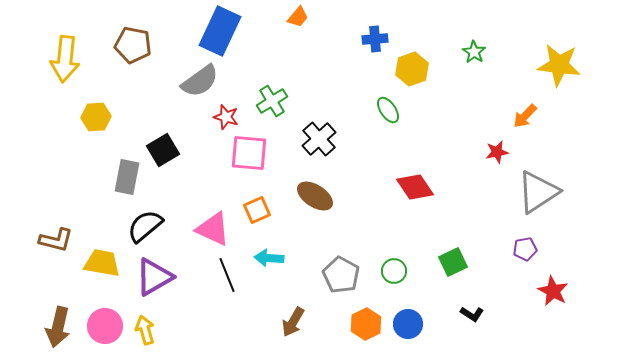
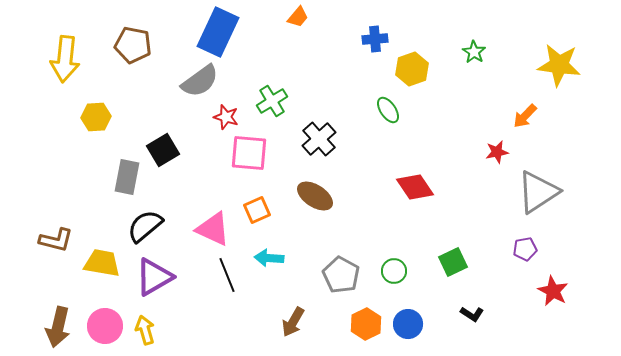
blue rectangle at (220, 31): moved 2 px left, 1 px down
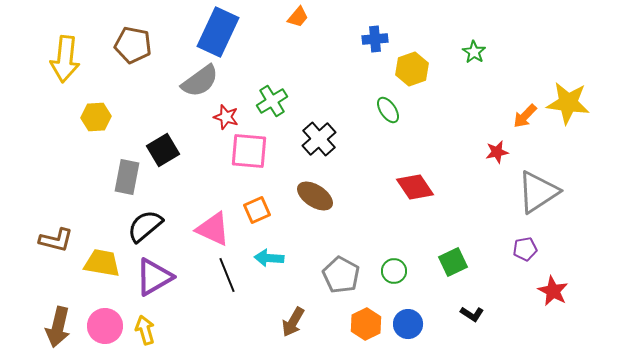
yellow star at (559, 65): moved 9 px right, 38 px down
pink square at (249, 153): moved 2 px up
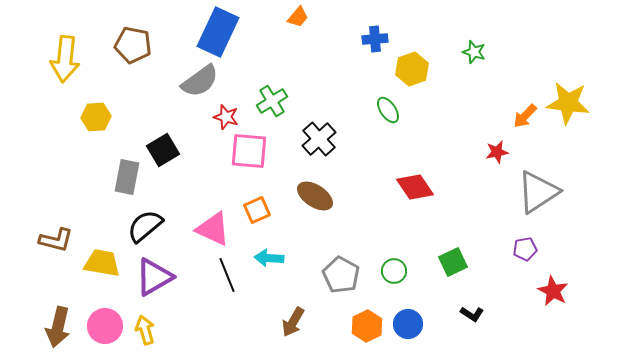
green star at (474, 52): rotated 15 degrees counterclockwise
orange hexagon at (366, 324): moved 1 px right, 2 px down
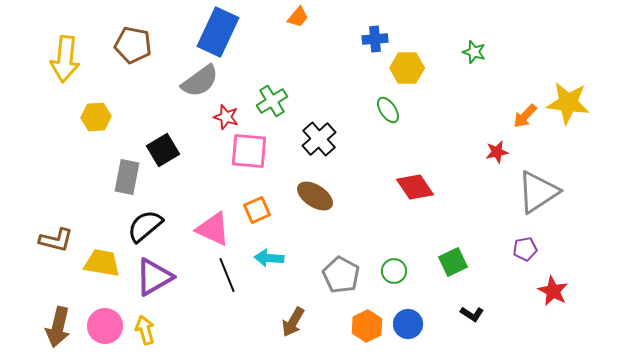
yellow hexagon at (412, 69): moved 5 px left, 1 px up; rotated 20 degrees clockwise
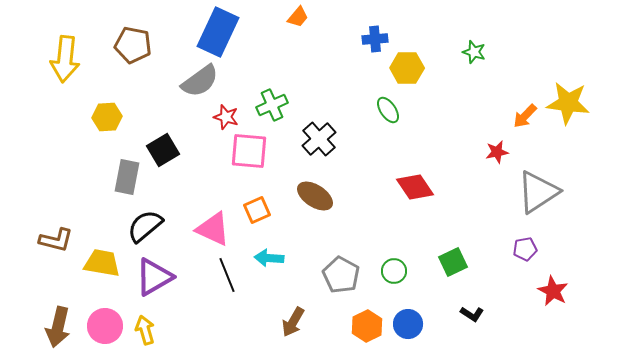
green cross at (272, 101): moved 4 px down; rotated 8 degrees clockwise
yellow hexagon at (96, 117): moved 11 px right
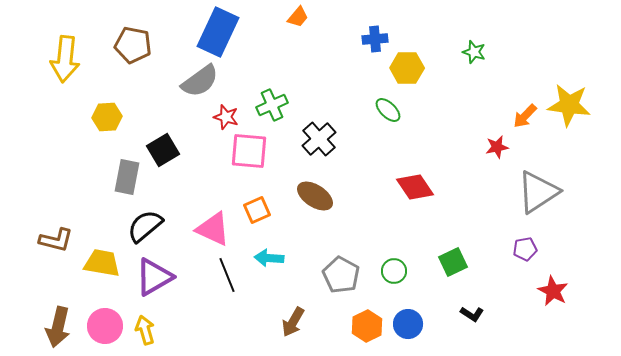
yellow star at (568, 103): moved 1 px right, 2 px down
green ellipse at (388, 110): rotated 12 degrees counterclockwise
red star at (497, 152): moved 5 px up
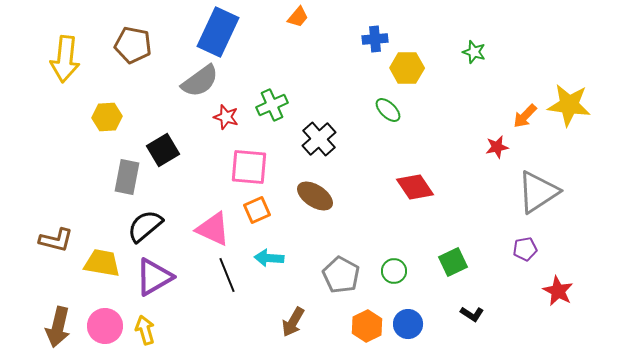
pink square at (249, 151): moved 16 px down
red star at (553, 291): moved 5 px right
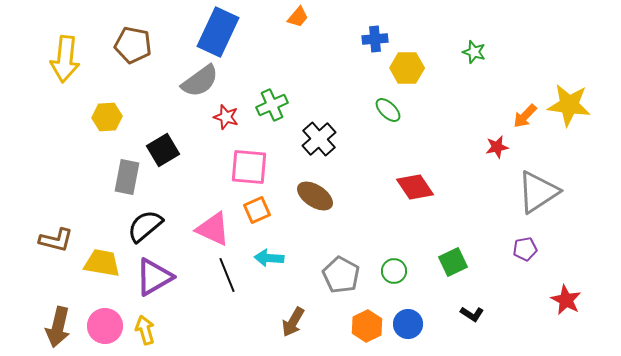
red star at (558, 291): moved 8 px right, 9 px down
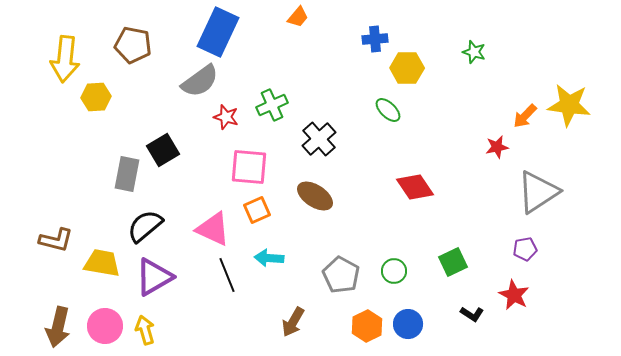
yellow hexagon at (107, 117): moved 11 px left, 20 px up
gray rectangle at (127, 177): moved 3 px up
red star at (566, 300): moved 52 px left, 5 px up
